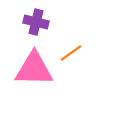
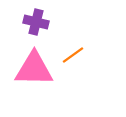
orange line: moved 2 px right, 2 px down
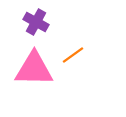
purple cross: rotated 15 degrees clockwise
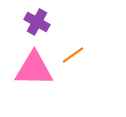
purple cross: moved 1 px right
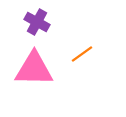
orange line: moved 9 px right, 1 px up
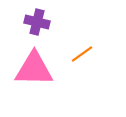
purple cross: rotated 15 degrees counterclockwise
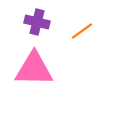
orange line: moved 23 px up
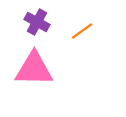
purple cross: rotated 15 degrees clockwise
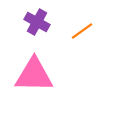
pink triangle: moved 6 px down
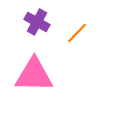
orange line: moved 5 px left, 2 px down; rotated 10 degrees counterclockwise
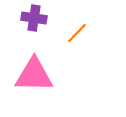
purple cross: moved 3 px left, 4 px up; rotated 20 degrees counterclockwise
